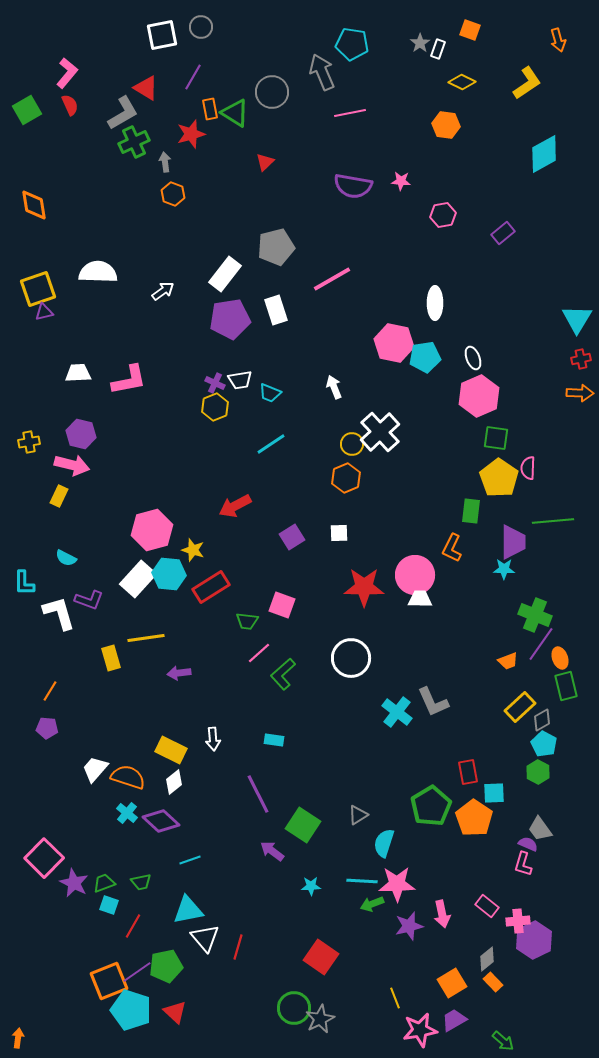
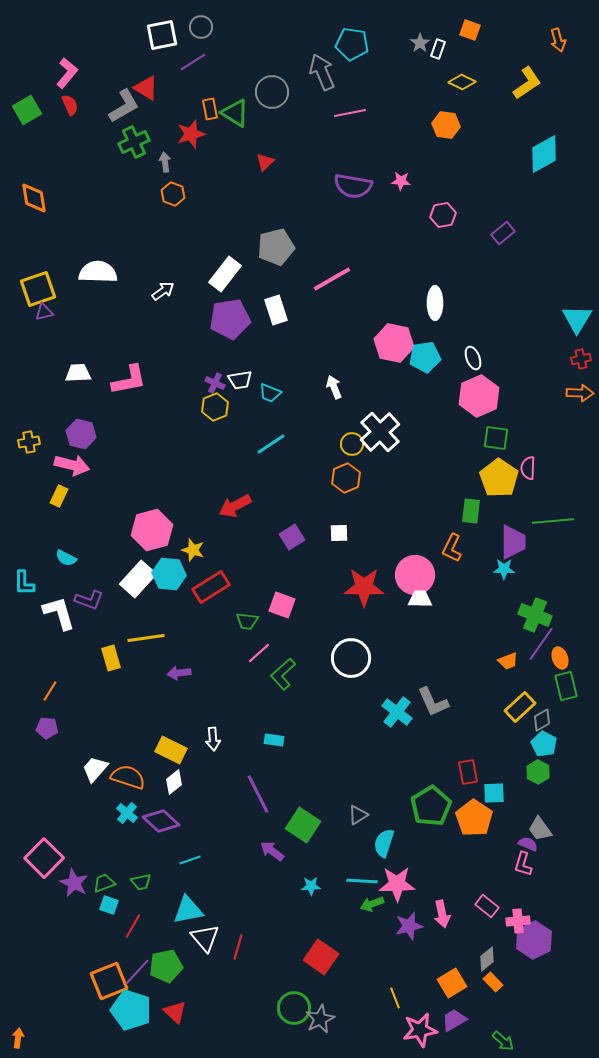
purple line at (193, 77): moved 15 px up; rotated 28 degrees clockwise
gray L-shape at (123, 113): moved 1 px right, 7 px up
orange diamond at (34, 205): moved 7 px up
purple line at (137, 972): rotated 12 degrees counterclockwise
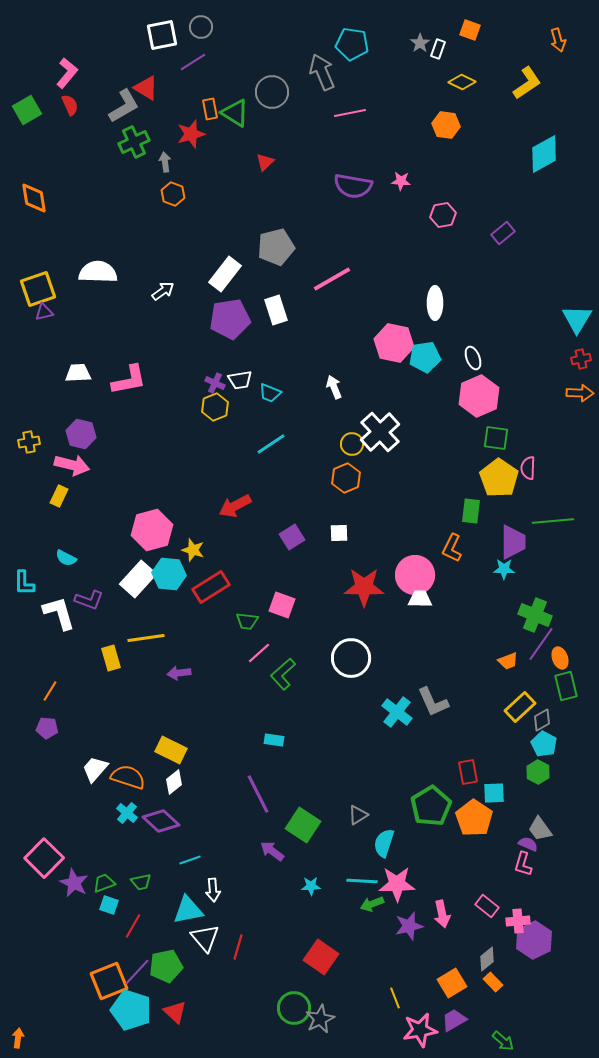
white arrow at (213, 739): moved 151 px down
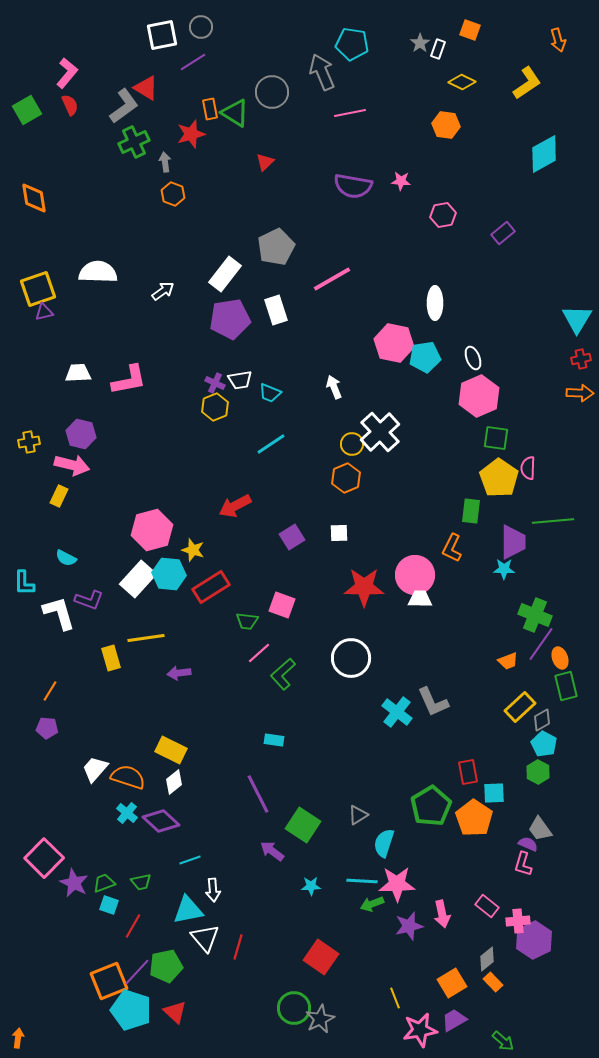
gray L-shape at (124, 106): rotated 6 degrees counterclockwise
gray pentagon at (276, 247): rotated 12 degrees counterclockwise
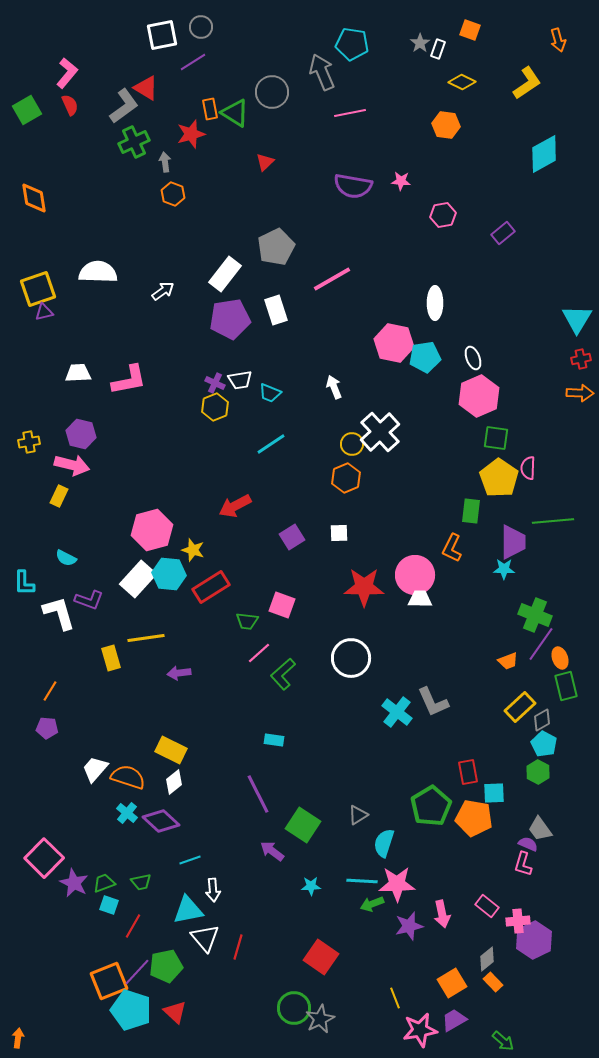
orange pentagon at (474, 818): rotated 24 degrees counterclockwise
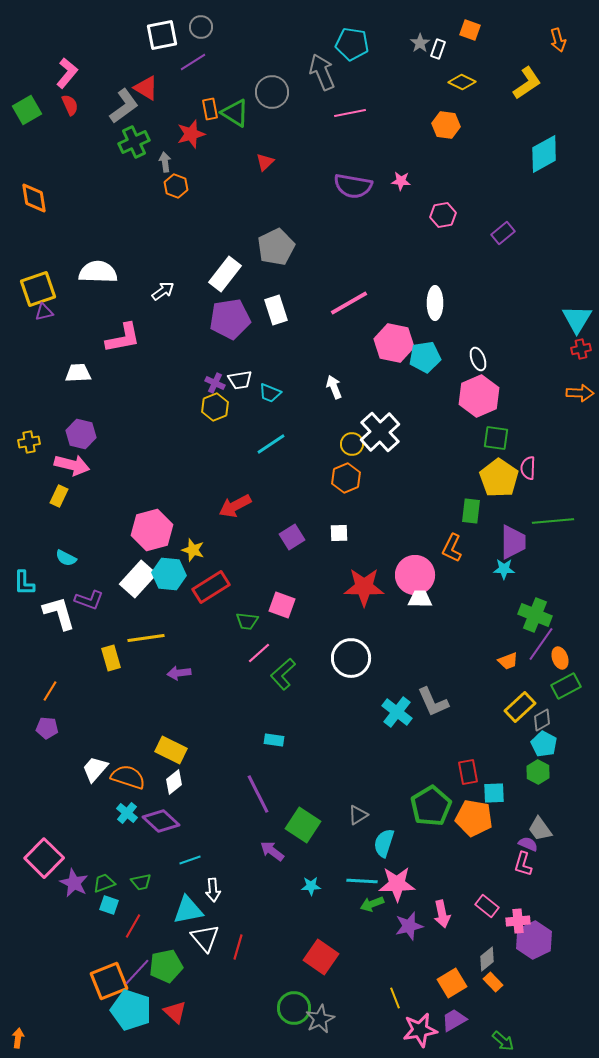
orange hexagon at (173, 194): moved 3 px right, 8 px up
pink line at (332, 279): moved 17 px right, 24 px down
white ellipse at (473, 358): moved 5 px right, 1 px down
red cross at (581, 359): moved 10 px up
pink L-shape at (129, 380): moved 6 px left, 42 px up
green rectangle at (566, 686): rotated 76 degrees clockwise
